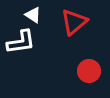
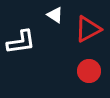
white triangle: moved 22 px right
red triangle: moved 14 px right, 7 px down; rotated 12 degrees clockwise
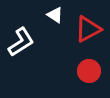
white L-shape: rotated 24 degrees counterclockwise
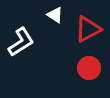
red circle: moved 3 px up
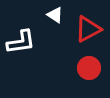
white L-shape: rotated 24 degrees clockwise
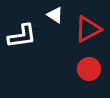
white L-shape: moved 1 px right, 6 px up
red circle: moved 1 px down
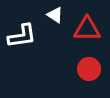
red triangle: moved 1 px left; rotated 28 degrees clockwise
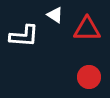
white L-shape: moved 2 px right; rotated 12 degrees clockwise
red circle: moved 8 px down
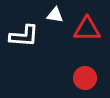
white triangle: rotated 24 degrees counterclockwise
red circle: moved 4 px left, 1 px down
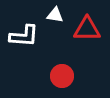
red circle: moved 23 px left, 2 px up
